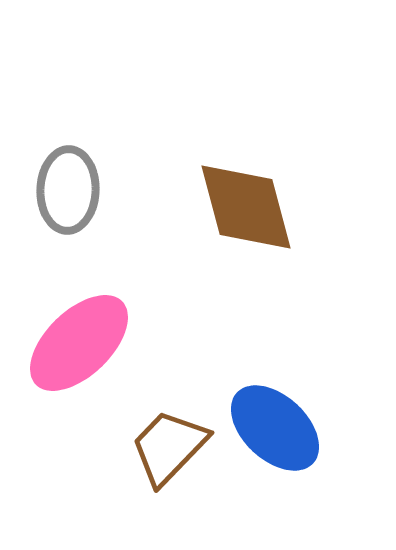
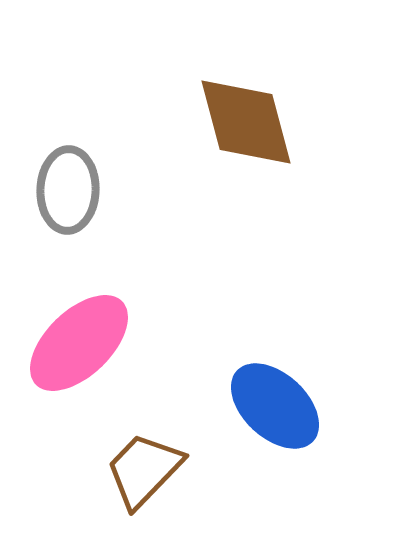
brown diamond: moved 85 px up
blue ellipse: moved 22 px up
brown trapezoid: moved 25 px left, 23 px down
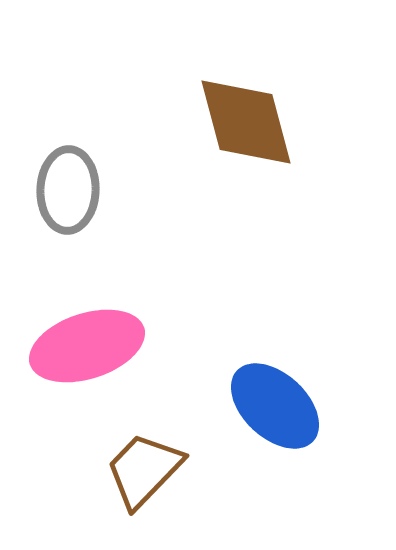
pink ellipse: moved 8 px right, 3 px down; rotated 26 degrees clockwise
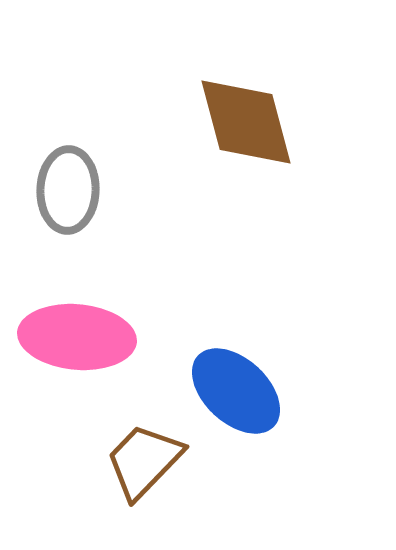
pink ellipse: moved 10 px left, 9 px up; rotated 23 degrees clockwise
blue ellipse: moved 39 px left, 15 px up
brown trapezoid: moved 9 px up
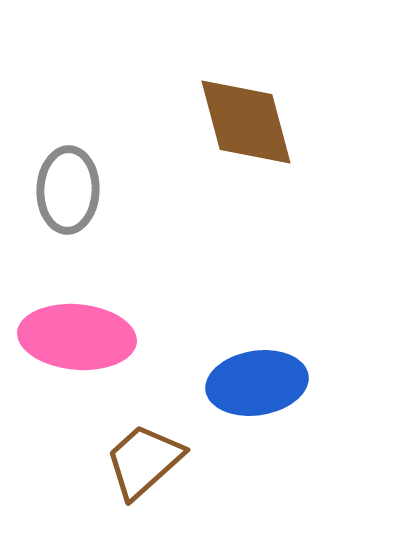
blue ellipse: moved 21 px right, 8 px up; rotated 52 degrees counterclockwise
brown trapezoid: rotated 4 degrees clockwise
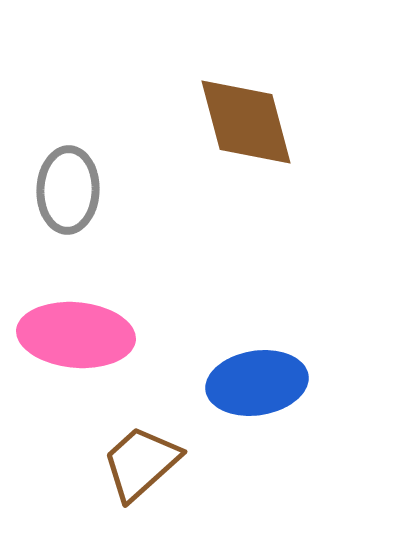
pink ellipse: moved 1 px left, 2 px up
brown trapezoid: moved 3 px left, 2 px down
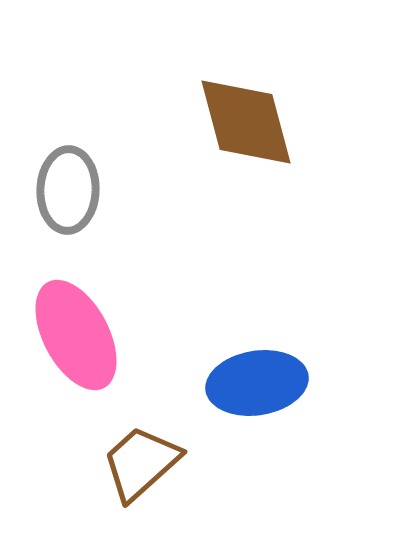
pink ellipse: rotated 57 degrees clockwise
